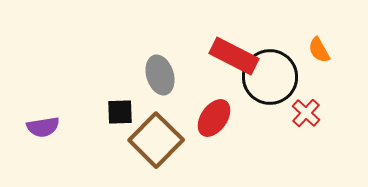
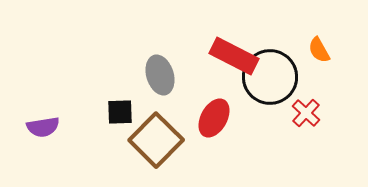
red ellipse: rotated 6 degrees counterclockwise
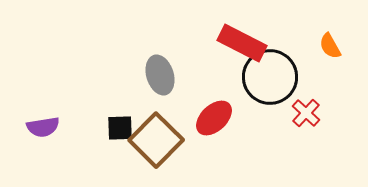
orange semicircle: moved 11 px right, 4 px up
red rectangle: moved 8 px right, 13 px up
black square: moved 16 px down
red ellipse: rotated 18 degrees clockwise
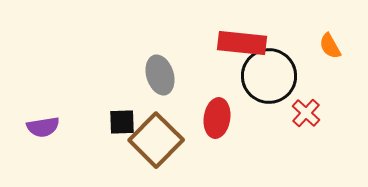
red rectangle: rotated 21 degrees counterclockwise
black circle: moved 1 px left, 1 px up
red ellipse: moved 3 px right; rotated 39 degrees counterclockwise
black square: moved 2 px right, 6 px up
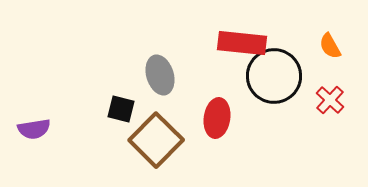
black circle: moved 5 px right
red cross: moved 24 px right, 13 px up
black square: moved 1 px left, 13 px up; rotated 16 degrees clockwise
purple semicircle: moved 9 px left, 2 px down
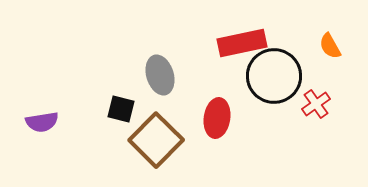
red rectangle: rotated 18 degrees counterclockwise
red cross: moved 14 px left, 4 px down; rotated 12 degrees clockwise
purple semicircle: moved 8 px right, 7 px up
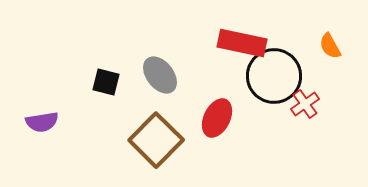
red rectangle: rotated 24 degrees clockwise
gray ellipse: rotated 21 degrees counterclockwise
red cross: moved 11 px left
black square: moved 15 px left, 27 px up
red ellipse: rotated 18 degrees clockwise
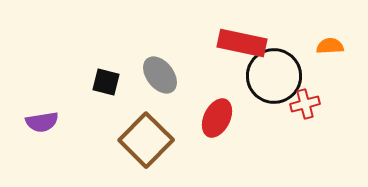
orange semicircle: rotated 116 degrees clockwise
red cross: rotated 20 degrees clockwise
brown square: moved 10 px left
